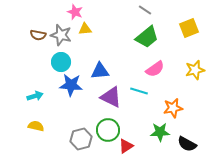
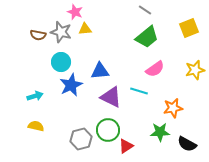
gray star: moved 3 px up
blue star: rotated 30 degrees counterclockwise
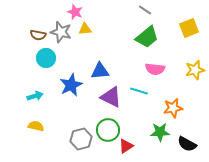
cyan circle: moved 15 px left, 4 px up
pink semicircle: rotated 42 degrees clockwise
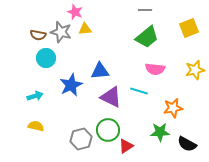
gray line: rotated 32 degrees counterclockwise
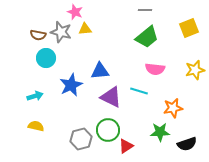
black semicircle: rotated 48 degrees counterclockwise
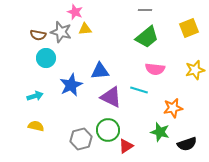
cyan line: moved 1 px up
green star: rotated 18 degrees clockwise
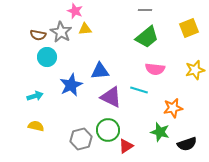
pink star: moved 1 px up
gray star: rotated 15 degrees clockwise
cyan circle: moved 1 px right, 1 px up
